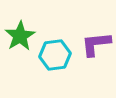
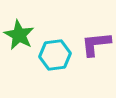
green star: moved 1 px left, 1 px up; rotated 12 degrees counterclockwise
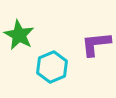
cyan hexagon: moved 3 px left, 12 px down; rotated 16 degrees counterclockwise
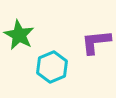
purple L-shape: moved 2 px up
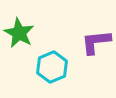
green star: moved 2 px up
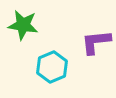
green star: moved 4 px right, 8 px up; rotated 20 degrees counterclockwise
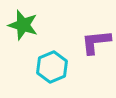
green star: rotated 8 degrees clockwise
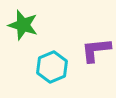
purple L-shape: moved 8 px down
